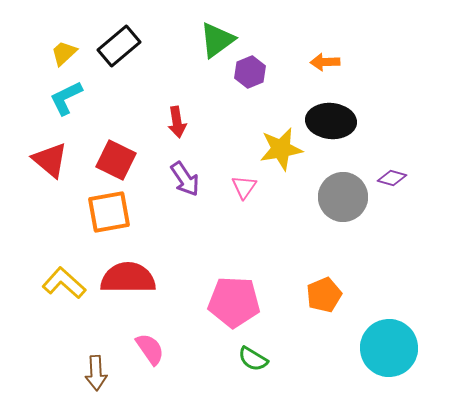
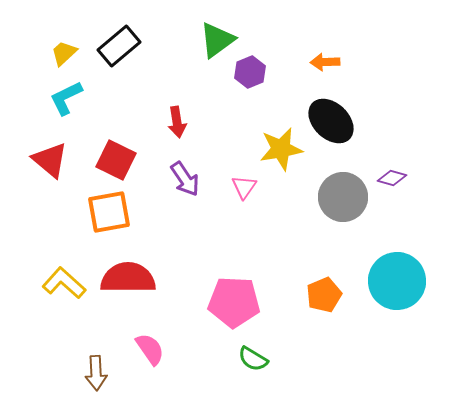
black ellipse: rotated 39 degrees clockwise
cyan circle: moved 8 px right, 67 px up
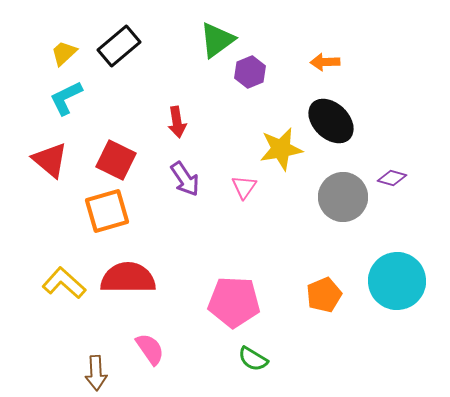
orange square: moved 2 px left, 1 px up; rotated 6 degrees counterclockwise
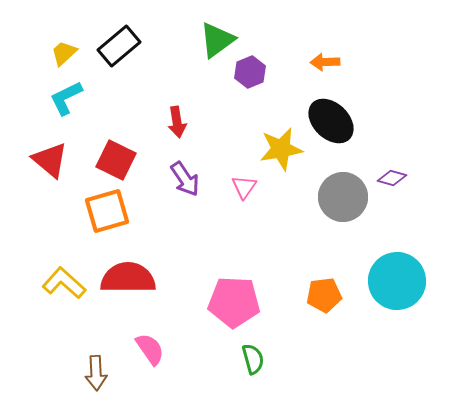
orange pentagon: rotated 16 degrees clockwise
green semicircle: rotated 136 degrees counterclockwise
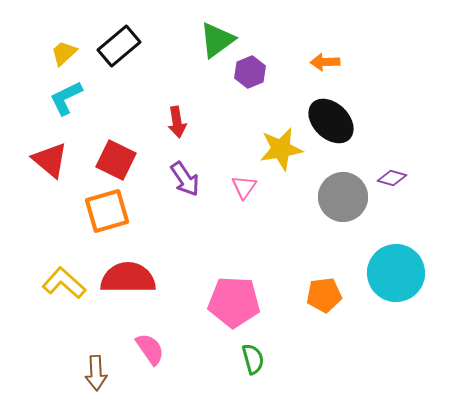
cyan circle: moved 1 px left, 8 px up
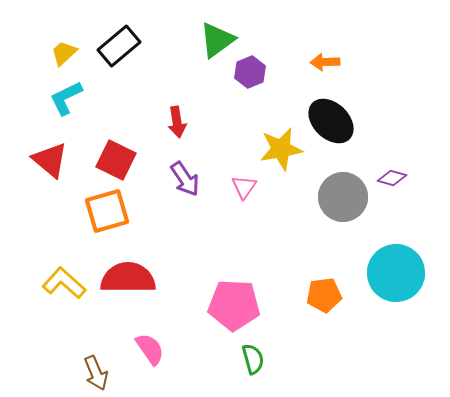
pink pentagon: moved 3 px down
brown arrow: rotated 20 degrees counterclockwise
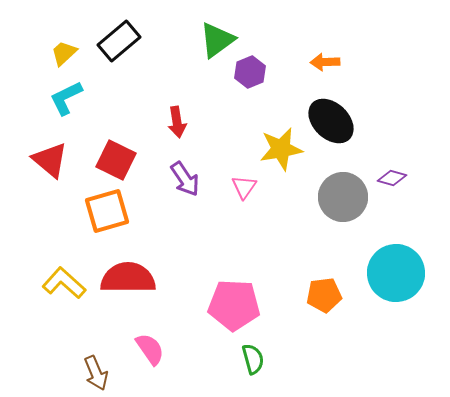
black rectangle: moved 5 px up
